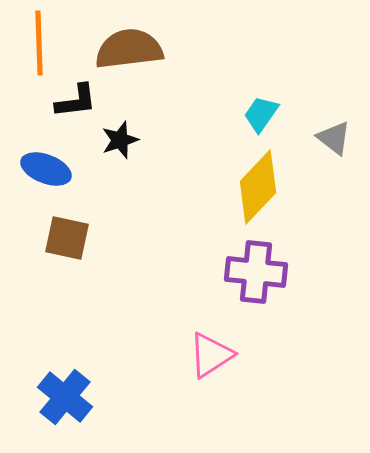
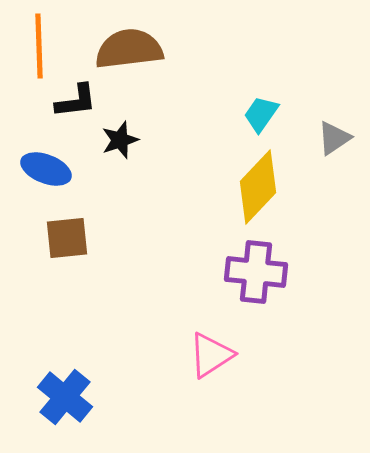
orange line: moved 3 px down
gray triangle: rotated 48 degrees clockwise
brown square: rotated 18 degrees counterclockwise
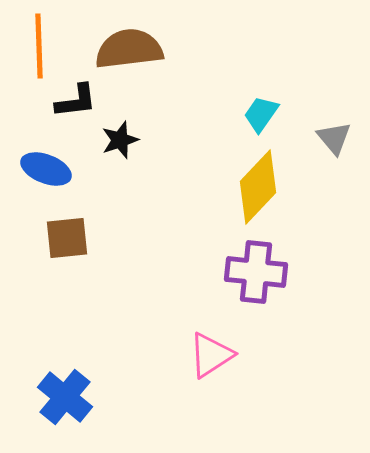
gray triangle: rotated 36 degrees counterclockwise
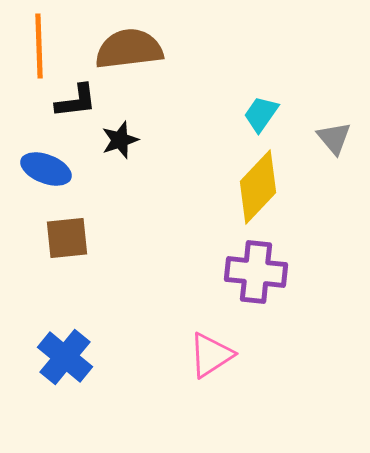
blue cross: moved 40 px up
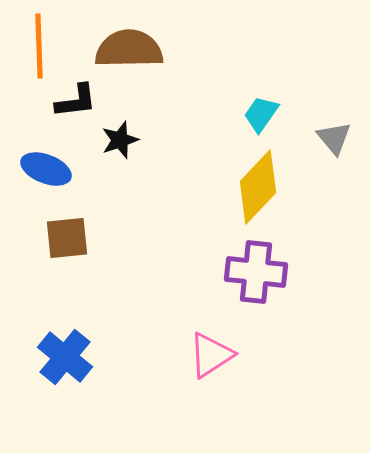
brown semicircle: rotated 6 degrees clockwise
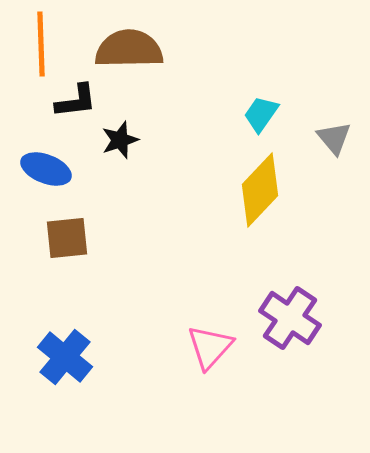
orange line: moved 2 px right, 2 px up
yellow diamond: moved 2 px right, 3 px down
purple cross: moved 34 px right, 46 px down; rotated 28 degrees clockwise
pink triangle: moved 1 px left, 8 px up; rotated 15 degrees counterclockwise
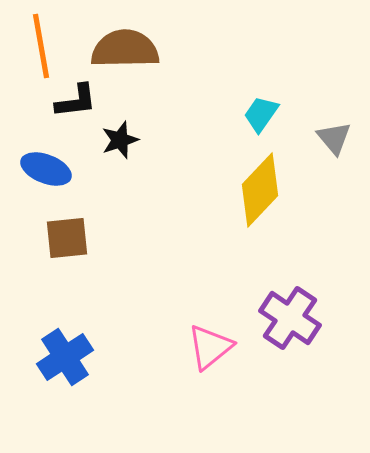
orange line: moved 2 px down; rotated 8 degrees counterclockwise
brown semicircle: moved 4 px left
pink triangle: rotated 9 degrees clockwise
blue cross: rotated 18 degrees clockwise
